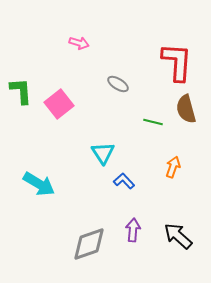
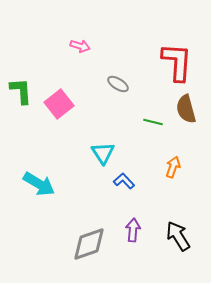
pink arrow: moved 1 px right, 3 px down
black arrow: rotated 16 degrees clockwise
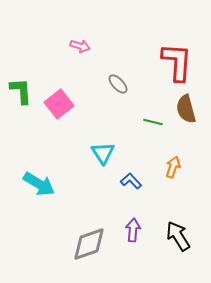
gray ellipse: rotated 15 degrees clockwise
blue L-shape: moved 7 px right
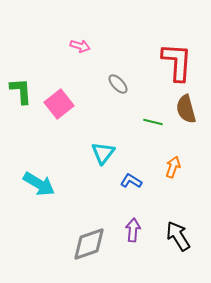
cyan triangle: rotated 10 degrees clockwise
blue L-shape: rotated 15 degrees counterclockwise
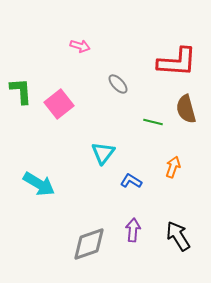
red L-shape: rotated 90 degrees clockwise
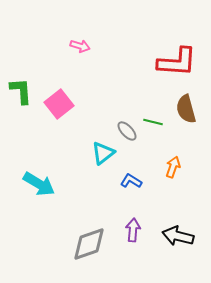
gray ellipse: moved 9 px right, 47 px down
cyan triangle: rotated 15 degrees clockwise
black arrow: rotated 44 degrees counterclockwise
